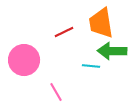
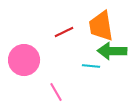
orange trapezoid: moved 3 px down
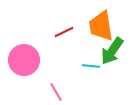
green arrow: rotated 56 degrees counterclockwise
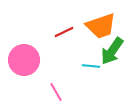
orange trapezoid: rotated 100 degrees counterclockwise
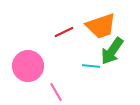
pink circle: moved 4 px right, 6 px down
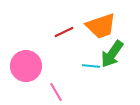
green arrow: moved 3 px down
pink circle: moved 2 px left
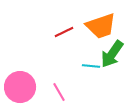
pink circle: moved 6 px left, 21 px down
pink line: moved 3 px right
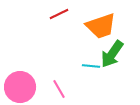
red line: moved 5 px left, 18 px up
pink line: moved 3 px up
